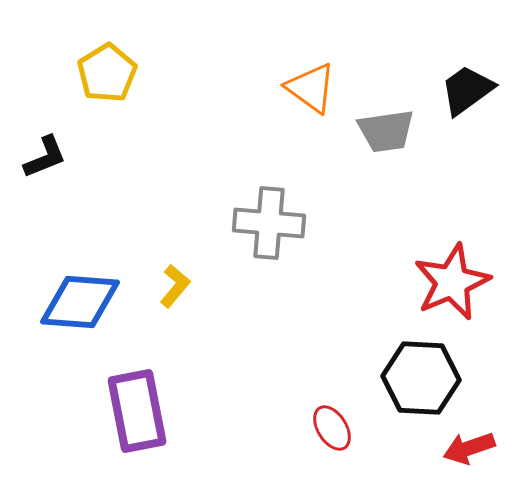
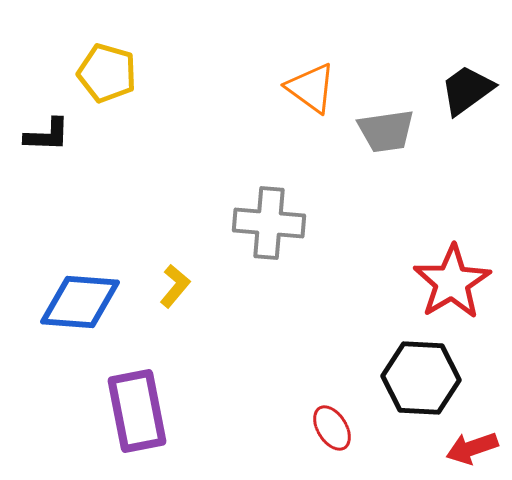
yellow pentagon: rotated 24 degrees counterclockwise
black L-shape: moved 2 px right, 22 px up; rotated 24 degrees clockwise
red star: rotated 8 degrees counterclockwise
red arrow: moved 3 px right
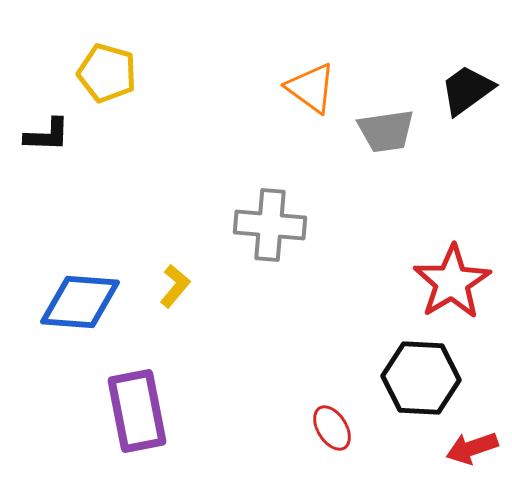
gray cross: moved 1 px right, 2 px down
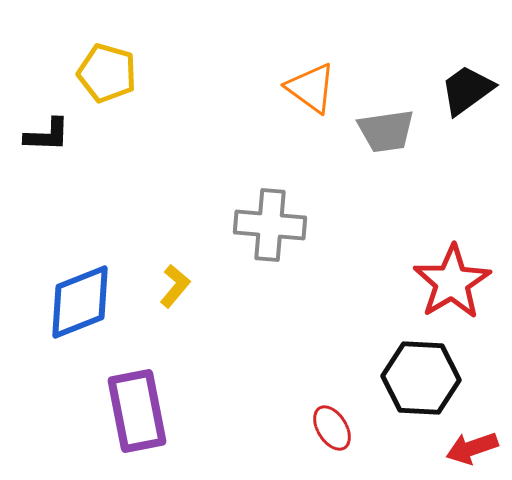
blue diamond: rotated 26 degrees counterclockwise
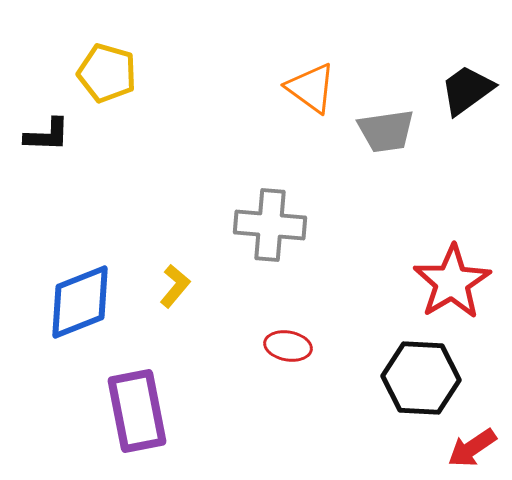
red ellipse: moved 44 px left, 82 px up; rotated 48 degrees counterclockwise
red arrow: rotated 15 degrees counterclockwise
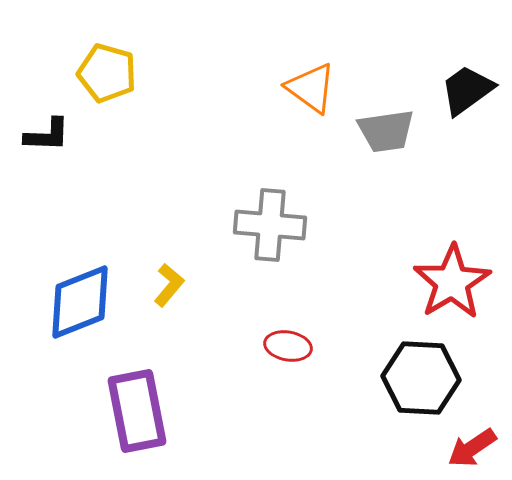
yellow L-shape: moved 6 px left, 1 px up
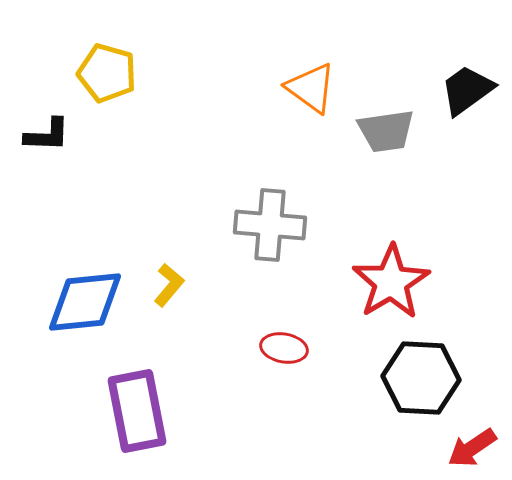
red star: moved 61 px left
blue diamond: moved 5 px right; rotated 16 degrees clockwise
red ellipse: moved 4 px left, 2 px down
